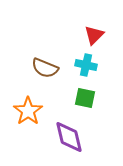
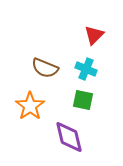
cyan cross: moved 4 px down; rotated 10 degrees clockwise
green square: moved 2 px left, 2 px down
orange star: moved 2 px right, 5 px up
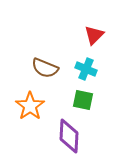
purple diamond: moved 1 px up; rotated 16 degrees clockwise
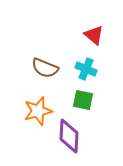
red triangle: rotated 35 degrees counterclockwise
orange star: moved 8 px right, 5 px down; rotated 20 degrees clockwise
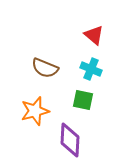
cyan cross: moved 5 px right
orange star: moved 3 px left
purple diamond: moved 1 px right, 4 px down
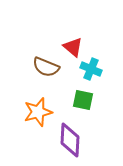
red triangle: moved 21 px left, 12 px down
brown semicircle: moved 1 px right, 1 px up
orange star: moved 3 px right, 1 px down
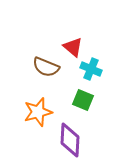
green square: rotated 10 degrees clockwise
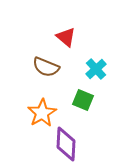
red triangle: moved 7 px left, 10 px up
cyan cross: moved 5 px right; rotated 25 degrees clockwise
orange star: moved 4 px right, 1 px down; rotated 16 degrees counterclockwise
purple diamond: moved 4 px left, 4 px down
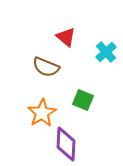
cyan cross: moved 10 px right, 17 px up
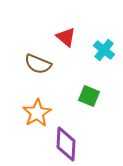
cyan cross: moved 2 px left, 2 px up; rotated 10 degrees counterclockwise
brown semicircle: moved 8 px left, 3 px up
green square: moved 6 px right, 4 px up
orange star: moved 5 px left
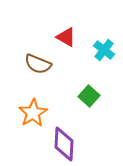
red triangle: rotated 10 degrees counterclockwise
green square: rotated 20 degrees clockwise
orange star: moved 4 px left
purple diamond: moved 2 px left
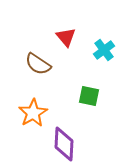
red triangle: rotated 20 degrees clockwise
cyan cross: rotated 15 degrees clockwise
brown semicircle: rotated 12 degrees clockwise
green square: rotated 30 degrees counterclockwise
